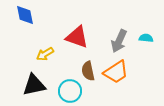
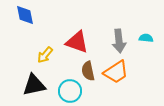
red triangle: moved 5 px down
gray arrow: rotated 30 degrees counterclockwise
yellow arrow: moved 1 px down; rotated 18 degrees counterclockwise
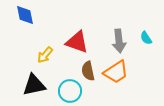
cyan semicircle: rotated 128 degrees counterclockwise
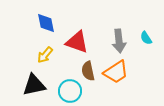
blue diamond: moved 21 px right, 8 px down
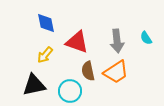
gray arrow: moved 2 px left
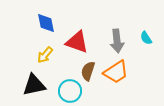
brown semicircle: rotated 30 degrees clockwise
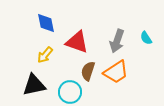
gray arrow: rotated 25 degrees clockwise
cyan circle: moved 1 px down
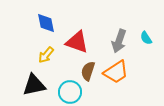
gray arrow: moved 2 px right
yellow arrow: moved 1 px right
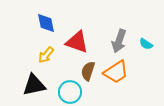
cyan semicircle: moved 6 px down; rotated 24 degrees counterclockwise
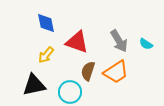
gray arrow: rotated 50 degrees counterclockwise
